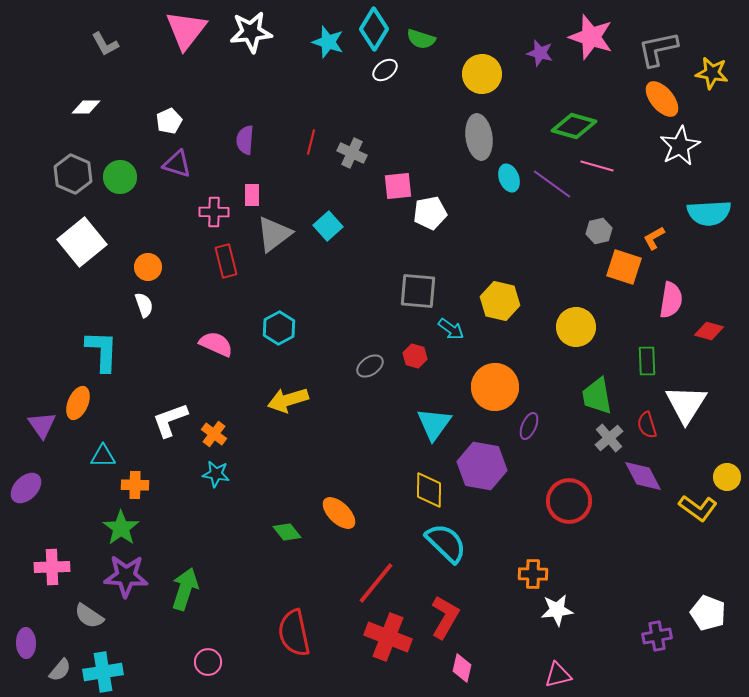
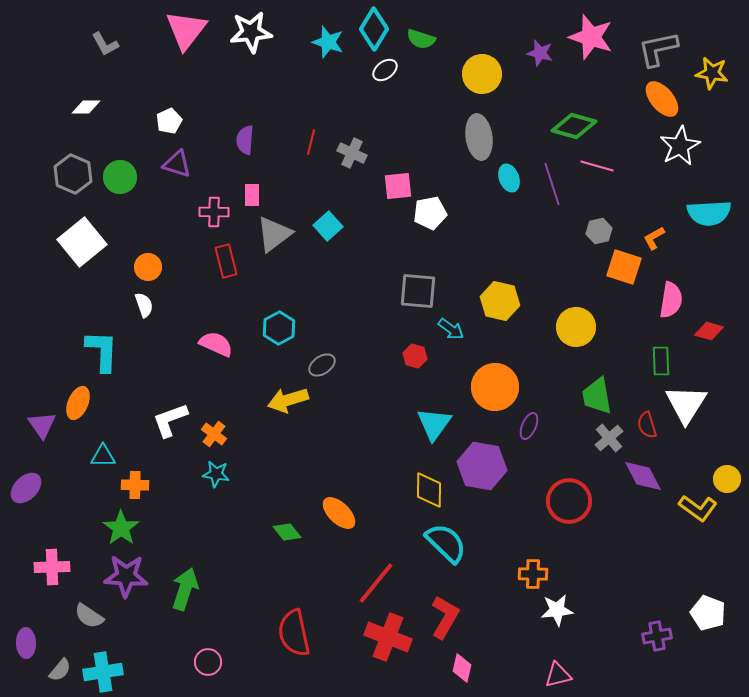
purple line at (552, 184): rotated 36 degrees clockwise
green rectangle at (647, 361): moved 14 px right
gray ellipse at (370, 366): moved 48 px left, 1 px up
yellow circle at (727, 477): moved 2 px down
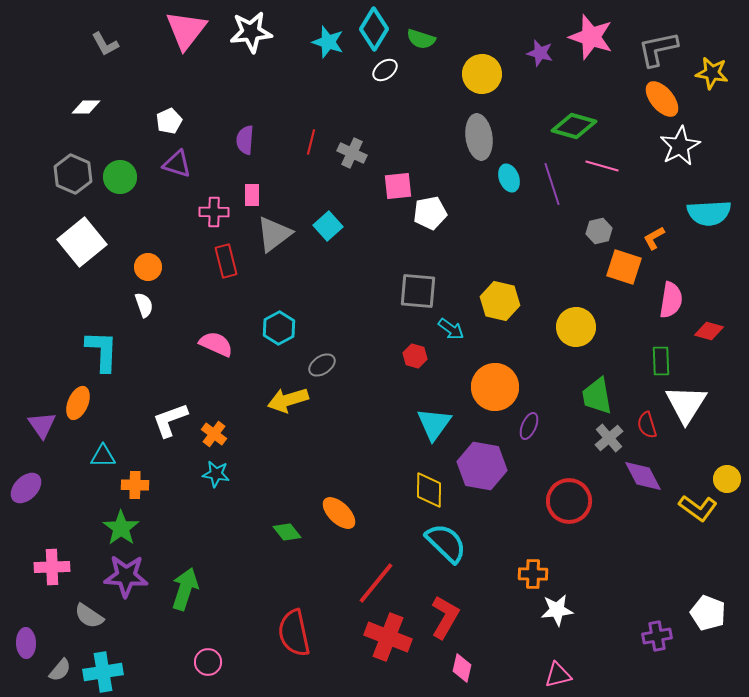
pink line at (597, 166): moved 5 px right
